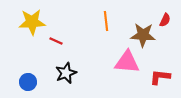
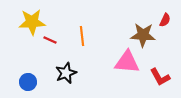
orange line: moved 24 px left, 15 px down
red line: moved 6 px left, 1 px up
red L-shape: rotated 125 degrees counterclockwise
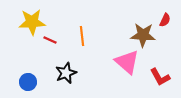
pink triangle: rotated 36 degrees clockwise
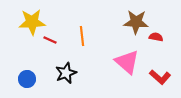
red semicircle: moved 9 px left, 17 px down; rotated 104 degrees counterclockwise
brown star: moved 7 px left, 13 px up
red L-shape: rotated 20 degrees counterclockwise
blue circle: moved 1 px left, 3 px up
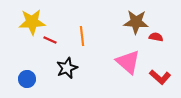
pink triangle: moved 1 px right
black star: moved 1 px right, 5 px up
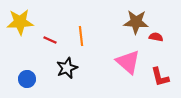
yellow star: moved 12 px left
orange line: moved 1 px left
red L-shape: rotated 35 degrees clockwise
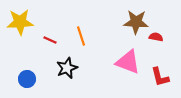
orange line: rotated 12 degrees counterclockwise
pink triangle: rotated 20 degrees counterclockwise
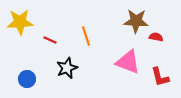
brown star: moved 1 px up
orange line: moved 5 px right
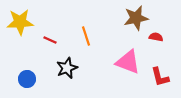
brown star: moved 3 px up; rotated 15 degrees counterclockwise
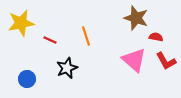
brown star: rotated 30 degrees clockwise
yellow star: moved 1 px right, 1 px down; rotated 8 degrees counterclockwise
pink triangle: moved 6 px right, 2 px up; rotated 20 degrees clockwise
red L-shape: moved 6 px right, 16 px up; rotated 15 degrees counterclockwise
